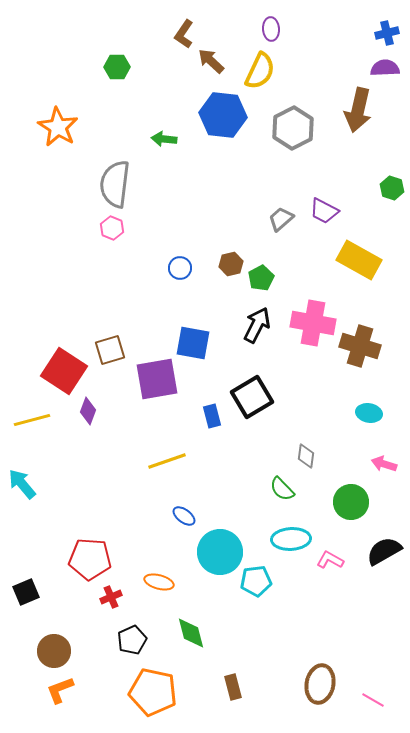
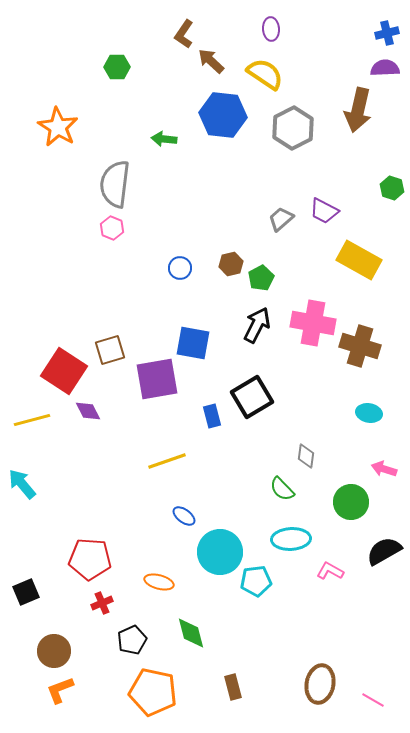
yellow semicircle at (260, 71): moved 5 px right, 3 px down; rotated 81 degrees counterclockwise
purple diamond at (88, 411): rotated 48 degrees counterclockwise
pink arrow at (384, 464): moved 5 px down
pink L-shape at (330, 560): moved 11 px down
red cross at (111, 597): moved 9 px left, 6 px down
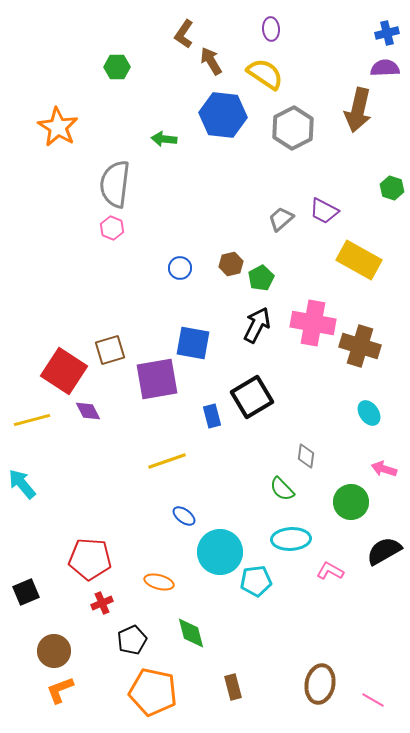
brown arrow at (211, 61): rotated 16 degrees clockwise
cyan ellipse at (369, 413): rotated 45 degrees clockwise
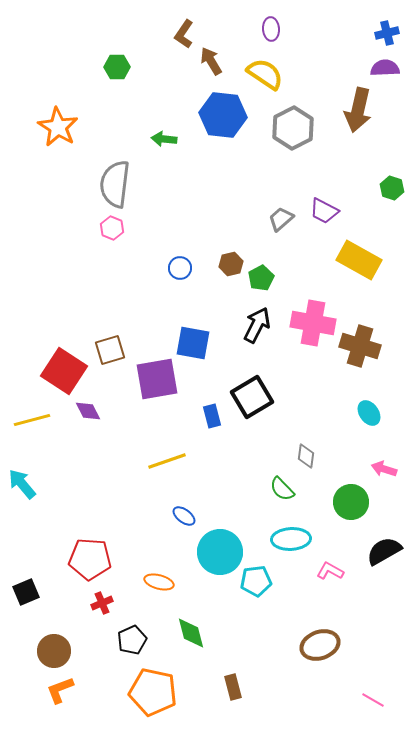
brown ellipse at (320, 684): moved 39 px up; rotated 60 degrees clockwise
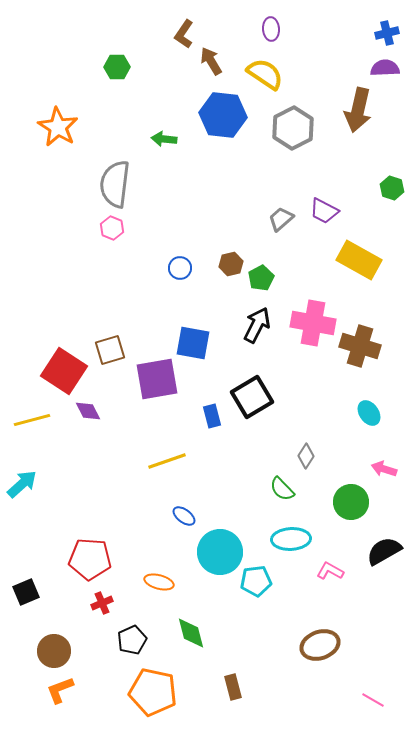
gray diamond at (306, 456): rotated 25 degrees clockwise
cyan arrow at (22, 484): rotated 88 degrees clockwise
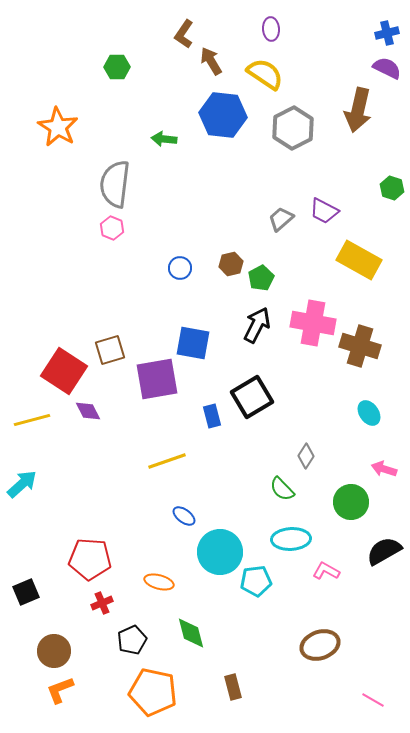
purple semicircle at (385, 68): moved 2 px right; rotated 28 degrees clockwise
pink L-shape at (330, 571): moved 4 px left
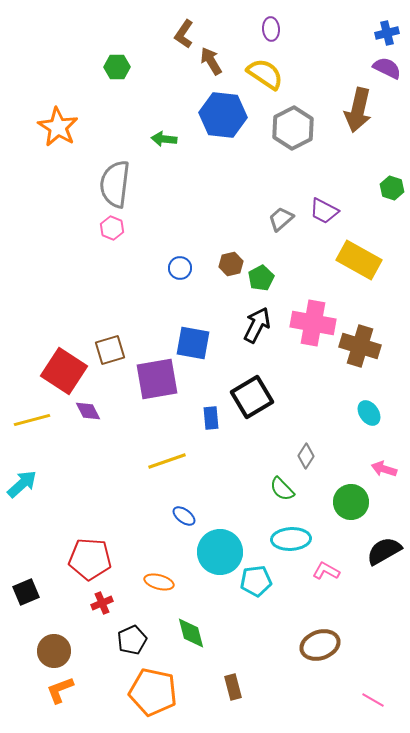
blue rectangle at (212, 416): moved 1 px left, 2 px down; rotated 10 degrees clockwise
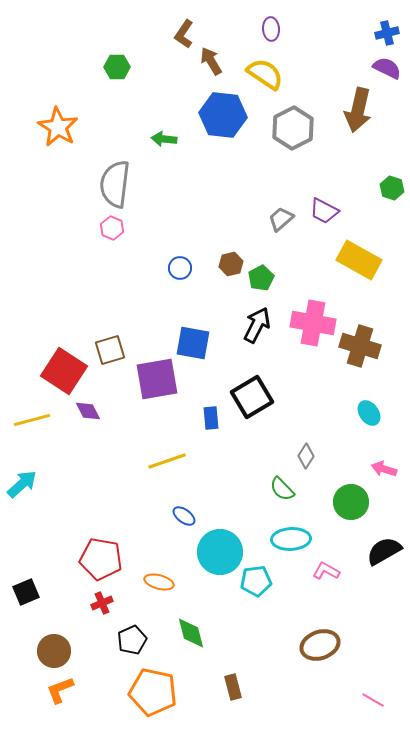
red pentagon at (90, 559): moved 11 px right; rotated 6 degrees clockwise
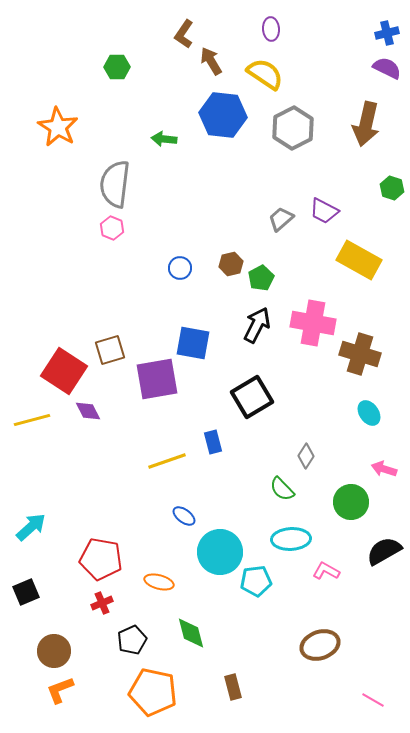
brown arrow at (358, 110): moved 8 px right, 14 px down
brown cross at (360, 346): moved 8 px down
blue rectangle at (211, 418): moved 2 px right, 24 px down; rotated 10 degrees counterclockwise
cyan arrow at (22, 484): moved 9 px right, 43 px down
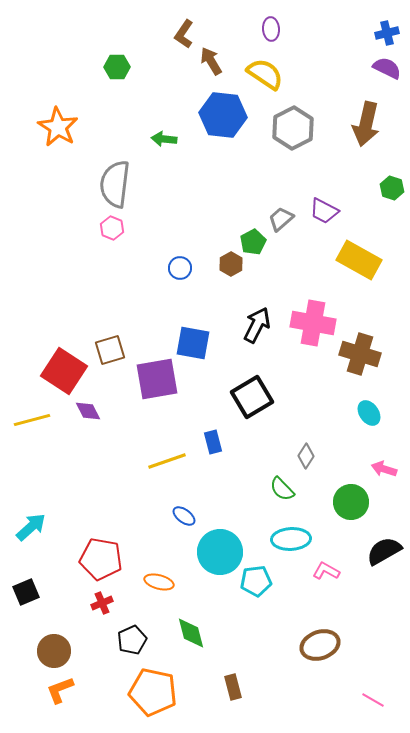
brown hexagon at (231, 264): rotated 15 degrees counterclockwise
green pentagon at (261, 278): moved 8 px left, 36 px up
